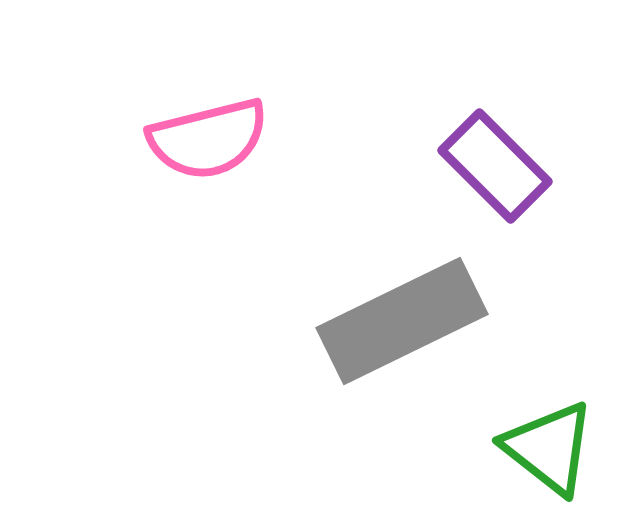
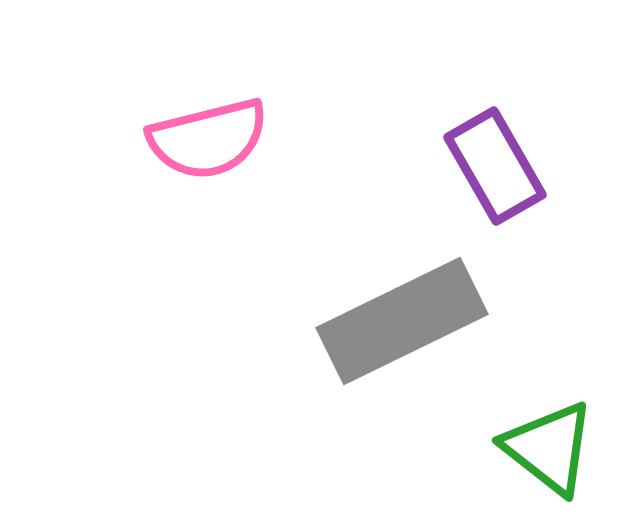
purple rectangle: rotated 15 degrees clockwise
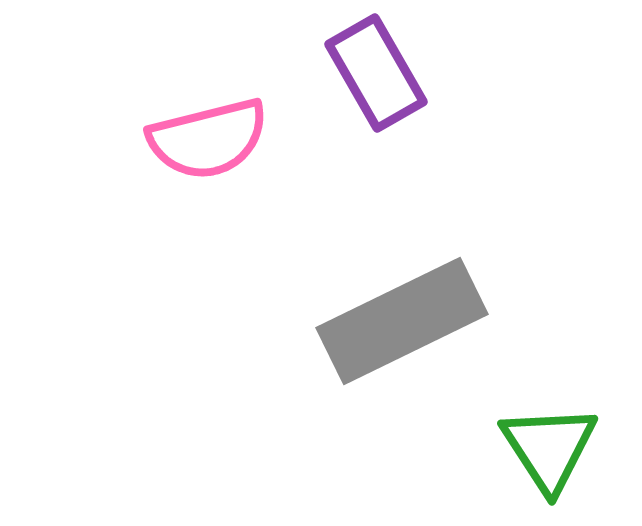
purple rectangle: moved 119 px left, 93 px up
green triangle: rotated 19 degrees clockwise
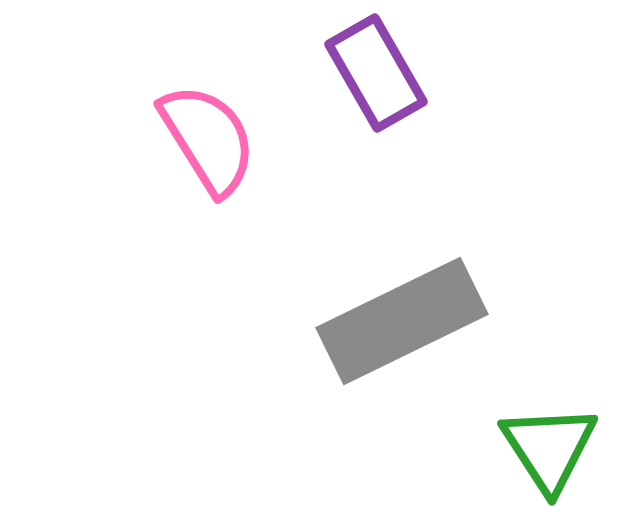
pink semicircle: rotated 108 degrees counterclockwise
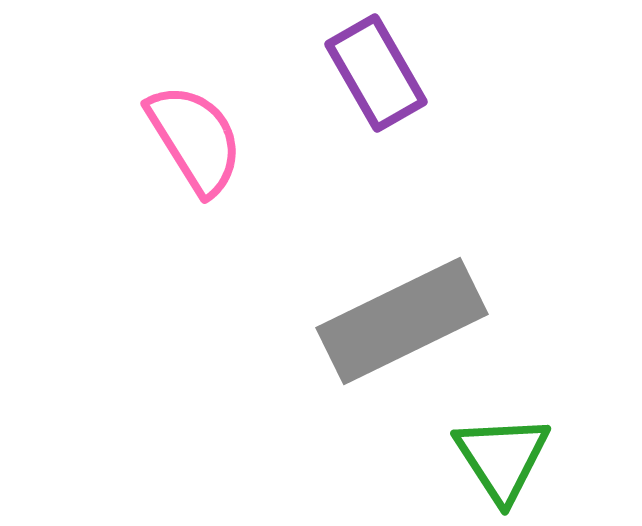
pink semicircle: moved 13 px left
green triangle: moved 47 px left, 10 px down
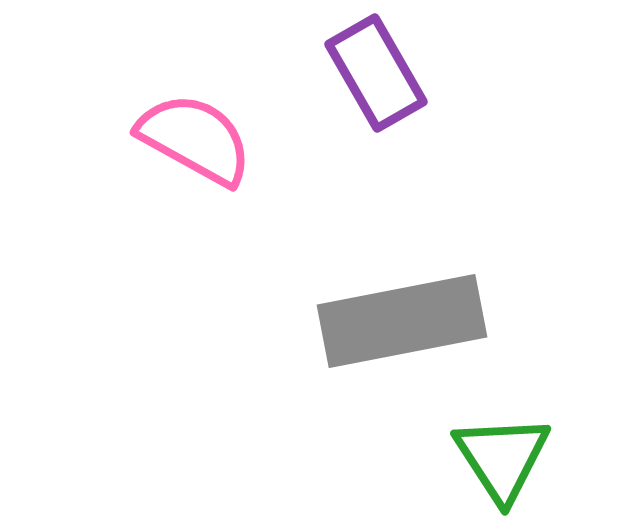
pink semicircle: rotated 29 degrees counterclockwise
gray rectangle: rotated 15 degrees clockwise
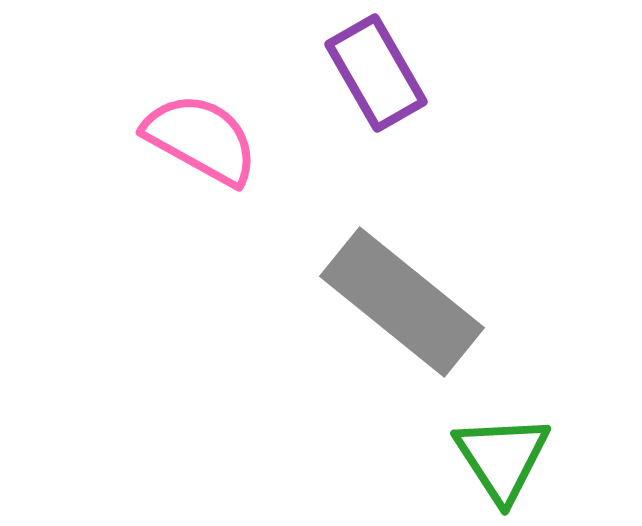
pink semicircle: moved 6 px right
gray rectangle: moved 19 px up; rotated 50 degrees clockwise
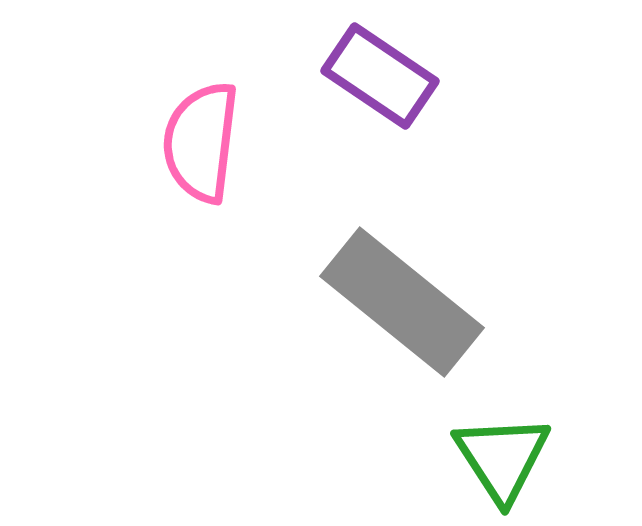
purple rectangle: moved 4 px right, 3 px down; rotated 26 degrees counterclockwise
pink semicircle: moved 3 px down; rotated 112 degrees counterclockwise
